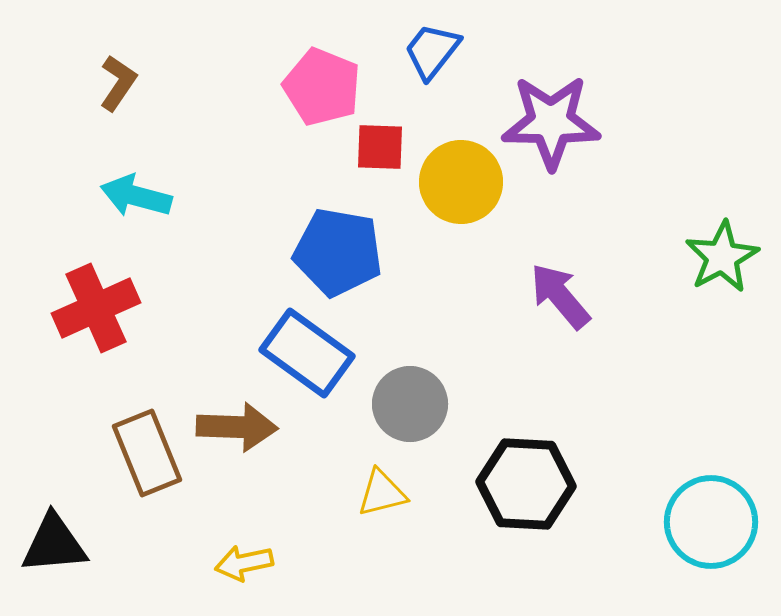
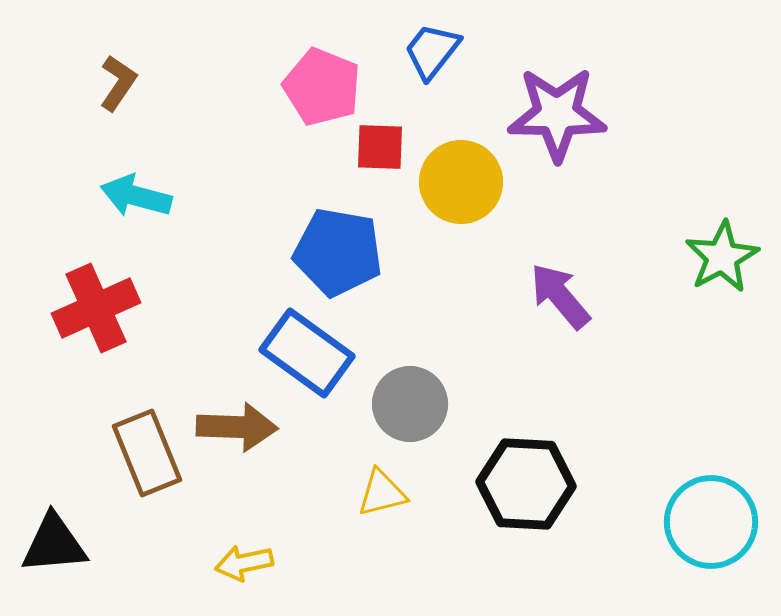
purple star: moved 6 px right, 8 px up
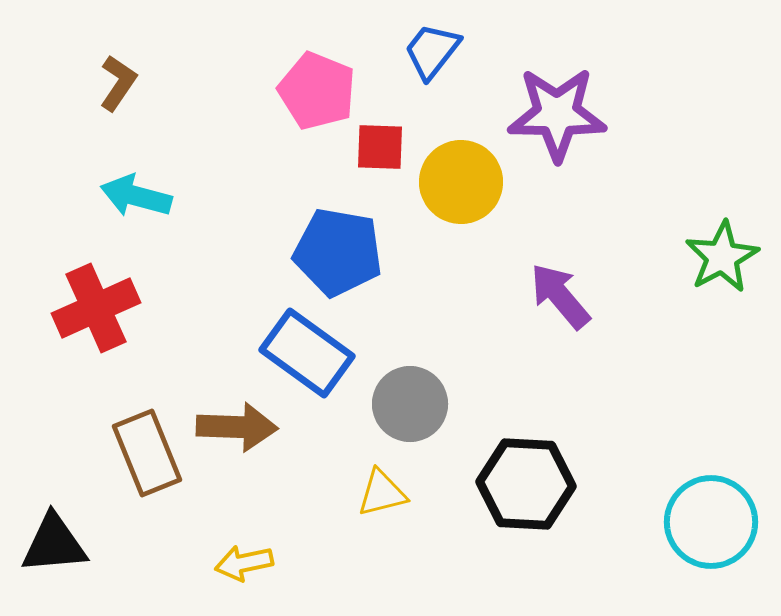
pink pentagon: moved 5 px left, 4 px down
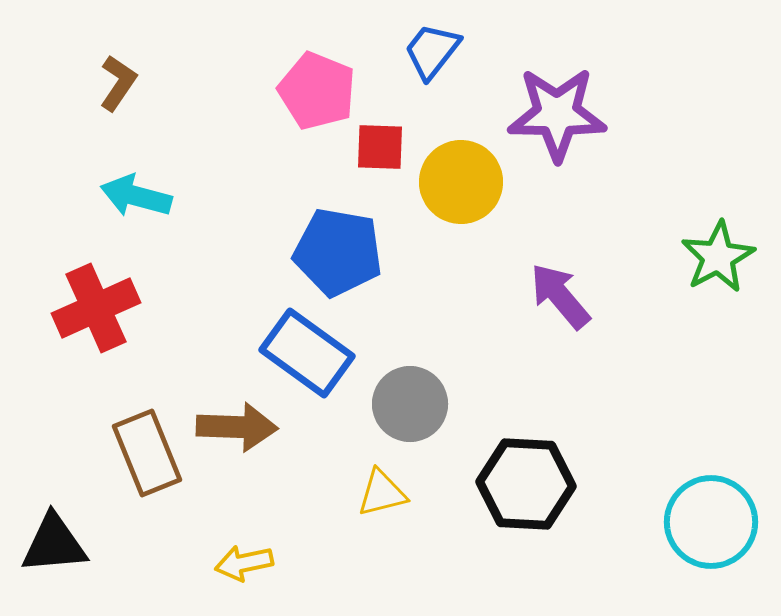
green star: moved 4 px left
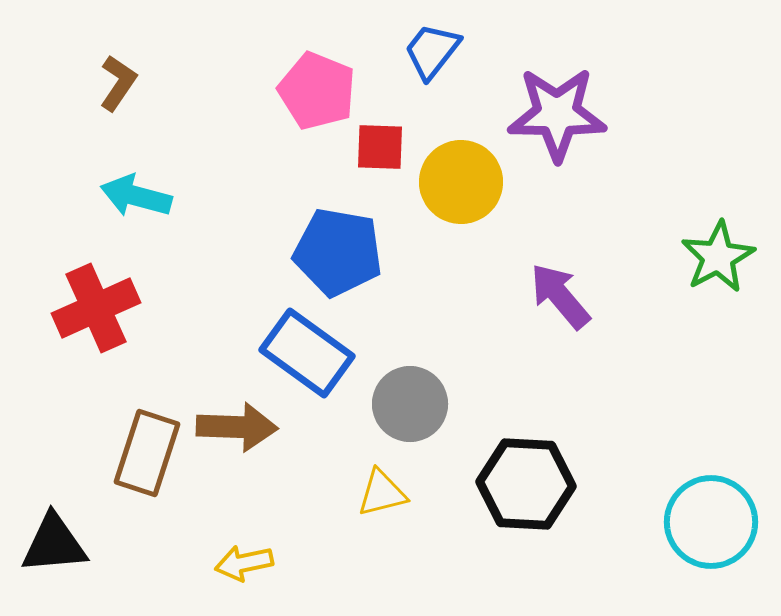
brown rectangle: rotated 40 degrees clockwise
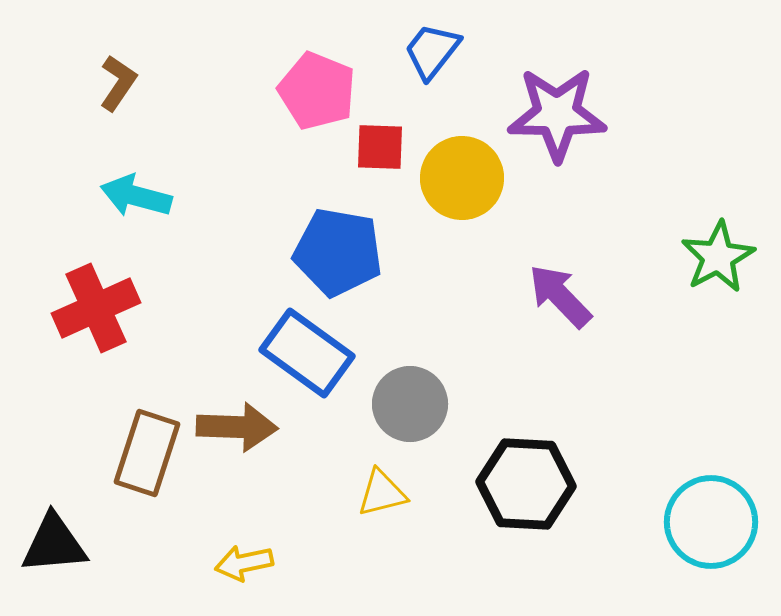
yellow circle: moved 1 px right, 4 px up
purple arrow: rotated 4 degrees counterclockwise
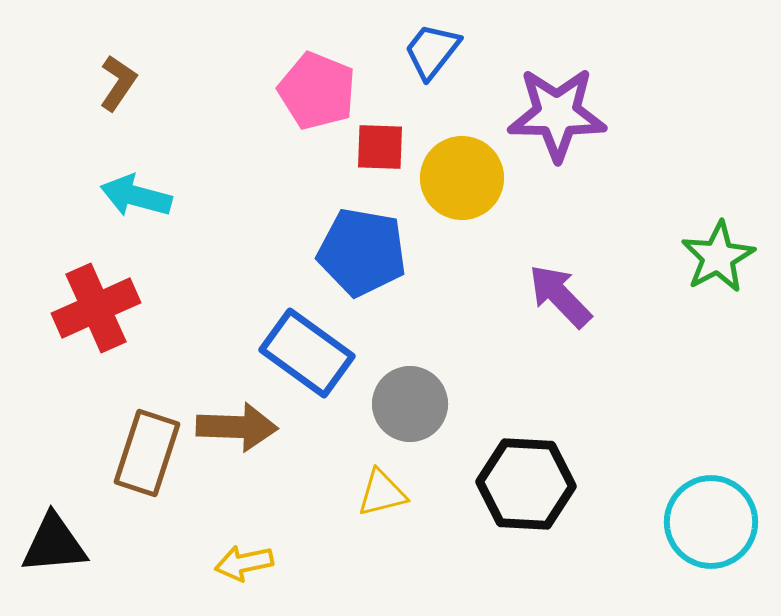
blue pentagon: moved 24 px right
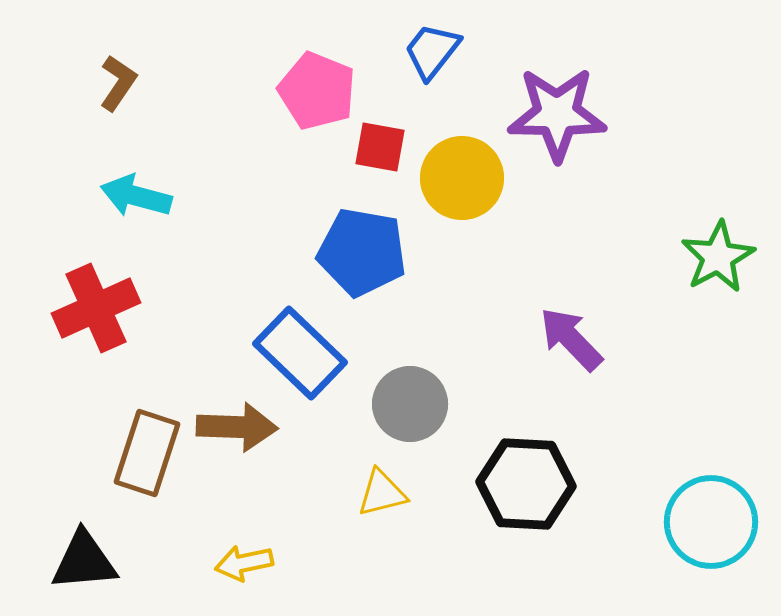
red square: rotated 8 degrees clockwise
purple arrow: moved 11 px right, 43 px down
blue rectangle: moved 7 px left; rotated 8 degrees clockwise
black triangle: moved 30 px right, 17 px down
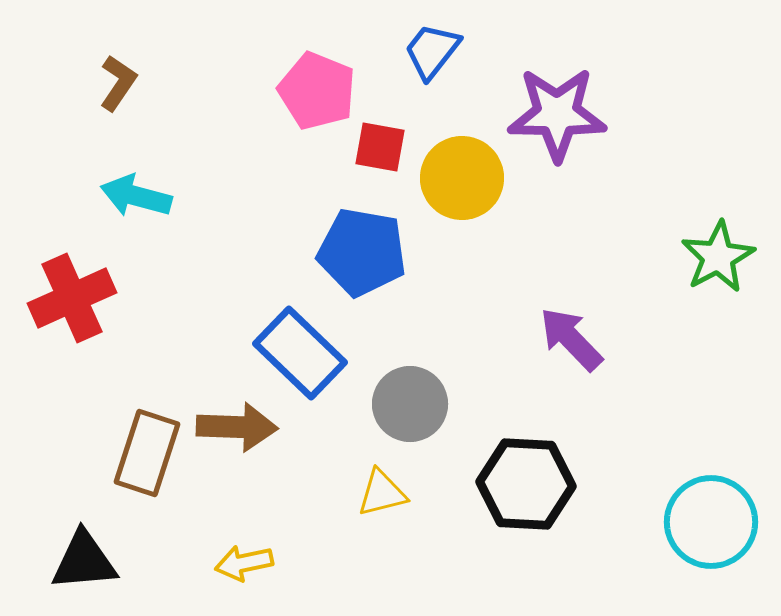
red cross: moved 24 px left, 10 px up
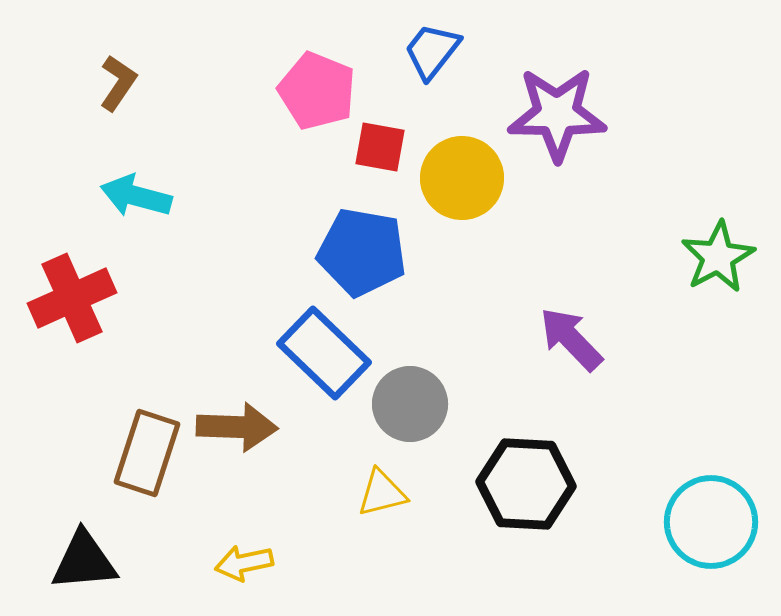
blue rectangle: moved 24 px right
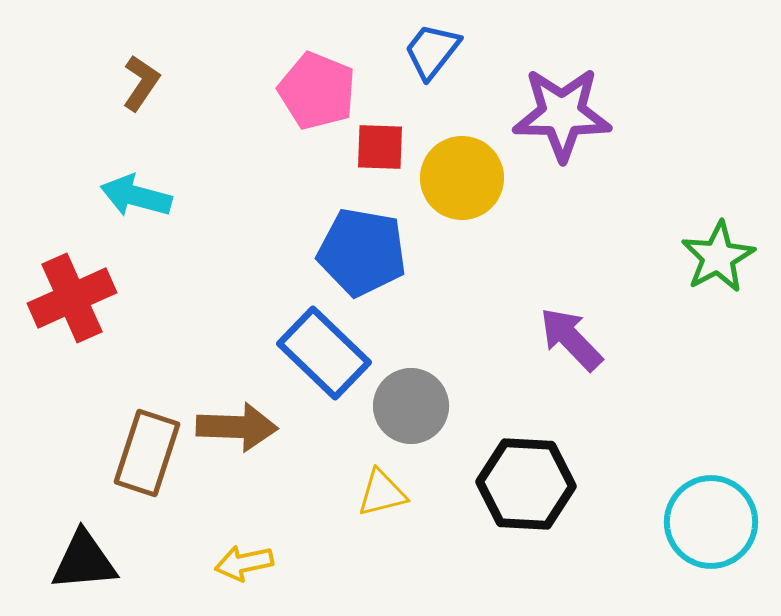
brown L-shape: moved 23 px right
purple star: moved 5 px right
red square: rotated 8 degrees counterclockwise
gray circle: moved 1 px right, 2 px down
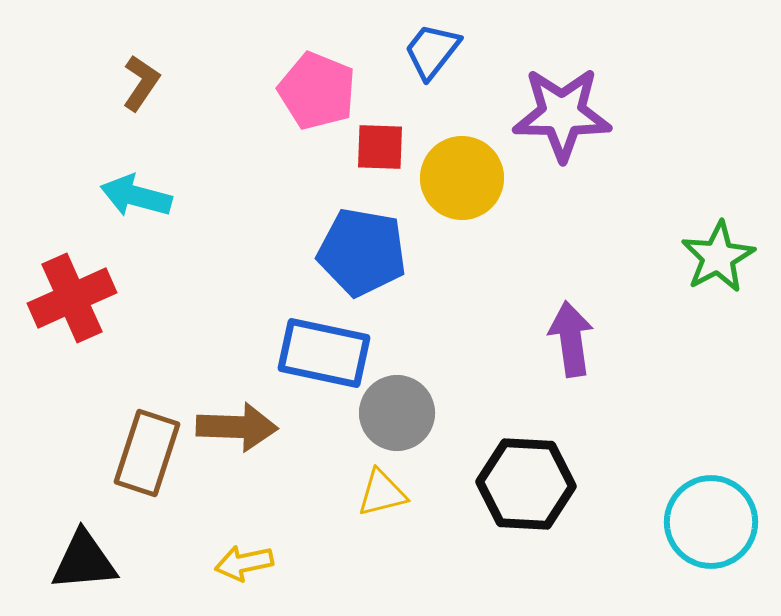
purple arrow: rotated 36 degrees clockwise
blue rectangle: rotated 32 degrees counterclockwise
gray circle: moved 14 px left, 7 px down
